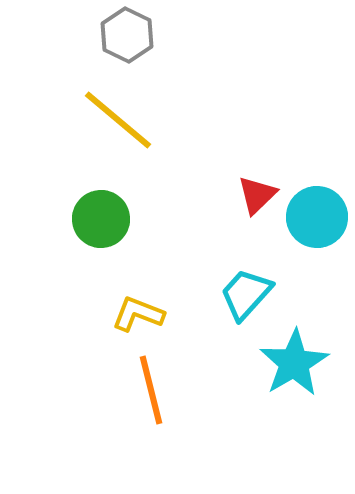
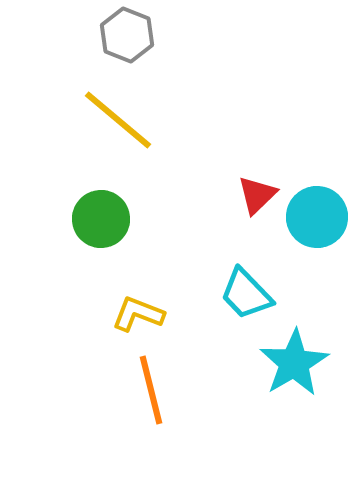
gray hexagon: rotated 4 degrees counterclockwise
cyan trapezoid: rotated 86 degrees counterclockwise
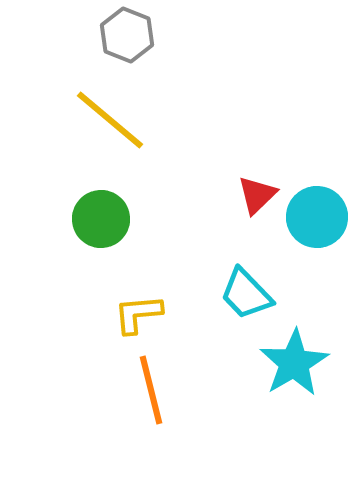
yellow line: moved 8 px left
yellow L-shape: rotated 26 degrees counterclockwise
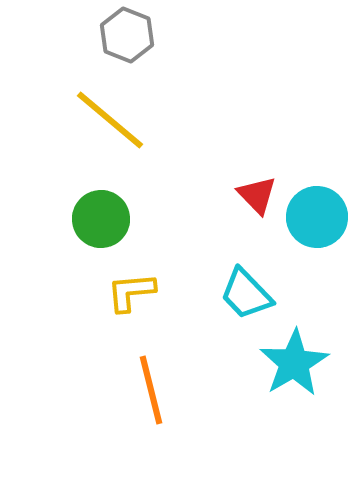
red triangle: rotated 30 degrees counterclockwise
yellow L-shape: moved 7 px left, 22 px up
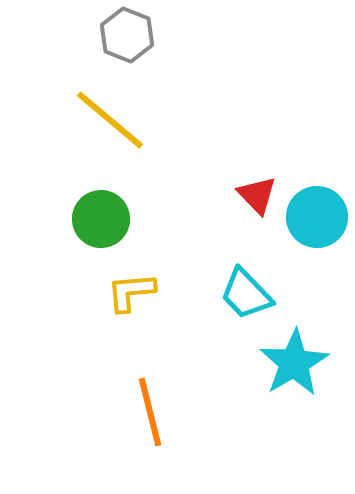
orange line: moved 1 px left, 22 px down
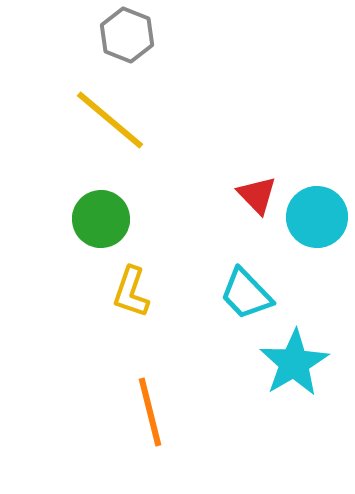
yellow L-shape: rotated 66 degrees counterclockwise
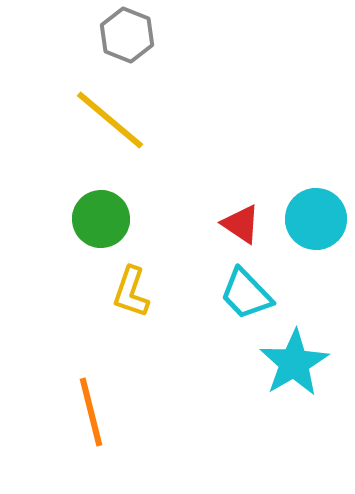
red triangle: moved 16 px left, 29 px down; rotated 12 degrees counterclockwise
cyan circle: moved 1 px left, 2 px down
orange line: moved 59 px left
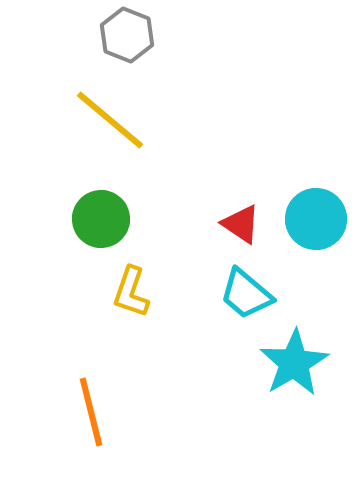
cyan trapezoid: rotated 6 degrees counterclockwise
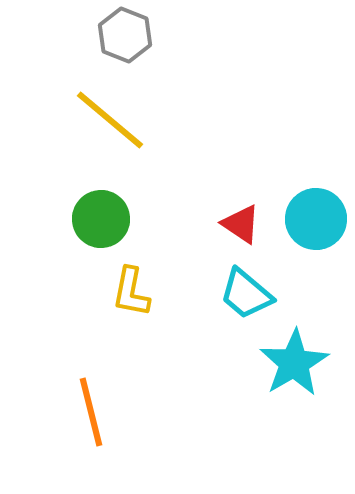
gray hexagon: moved 2 px left
yellow L-shape: rotated 8 degrees counterclockwise
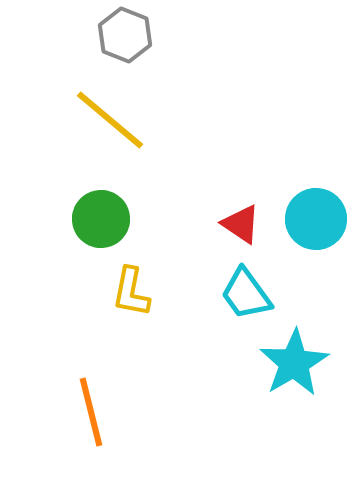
cyan trapezoid: rotated 14 degrees clockwise
